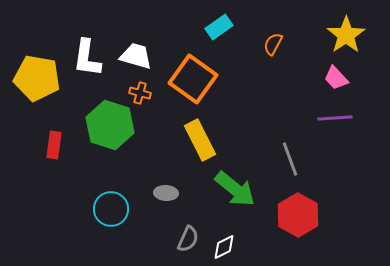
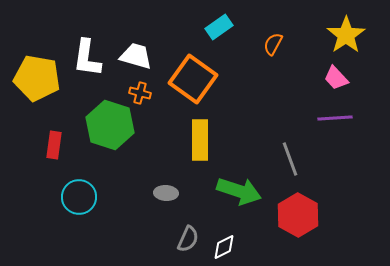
yellow rectangle: rotated 27 degrees clockwise
green arrow: moved 4 px right, 2 px down; rotated 21 degrees counterclockwise
cyan circle: moved 32 px left, 12 px up
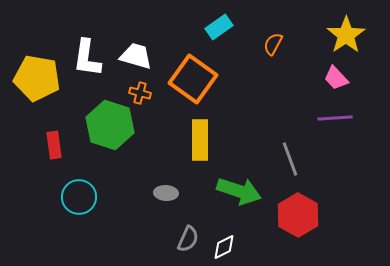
red rectangle: rotated 16 degrees counterclockwise
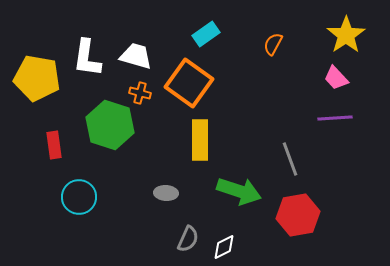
cyan rectangle: moved 13 px left, 7 px down
orange square: moved 4 px left, 4 px down
red hexagon: rotated 21 degrees clockwise
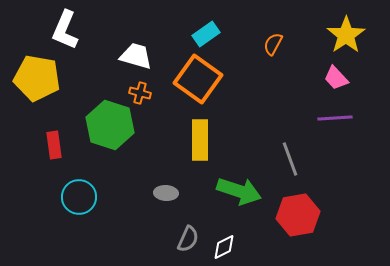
white L-shape: moved 22 px left, 28 px up; rotated 15 degrees clockwise
orange square: moved 9 px right, 4 px up
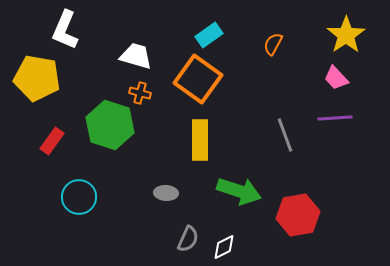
cyan rectangle: moved 3 px right, 1 px down
red rectangle: moved 2 px left, 4 px up; rotated 44 degrees clockwise
gray line: moved 5 px left, 24 px up
